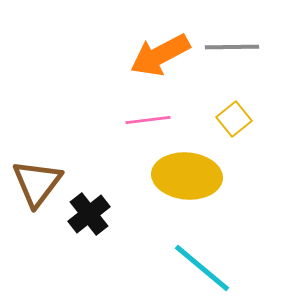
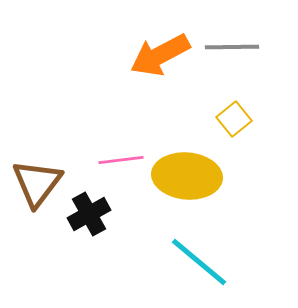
pink line: moved 27 px left, 40 px down
black cross: rotated 9 degrees clockwise
cyan line: moved 3 px left, 6 px up
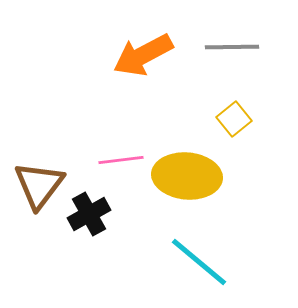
orange arrow: moved 17 px left
brown triangle: moved 2 px right, 2 px down
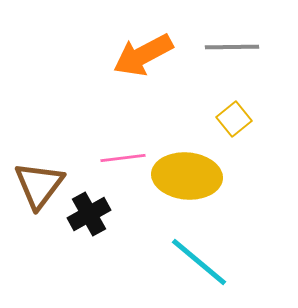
pink line: moved 2 px right, 2 px up
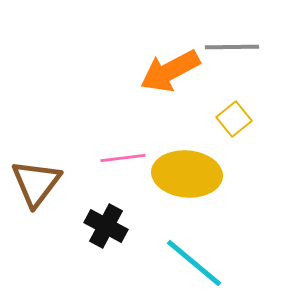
orange arrow: moved 27 px right, 16 px down
yellow ellipse: moved 2 px up
brown triangle: moved 3 px left, 2 px up
black cross: moved 17 px right, 12 px down; rotated 33 degrees counterclockwise
cyan line: moved 5 px left, 1 px down
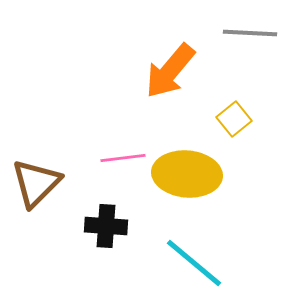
gray line: moved 18 px right, 14 px up; rotated 4 degrees clockwise
orange arrow: rotated 22 degrees counterclockwise
brown triangle: rotated 8 degrees clockwise
black cross: rotated 24 degrees counterclockwise
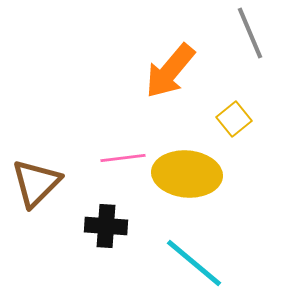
gray line: rotated 64 degrees clockwise
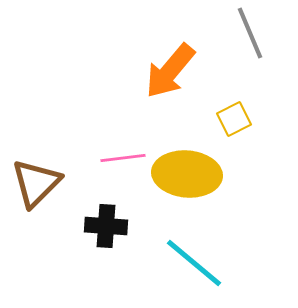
yellow square: rotated 12 degrees clockwise
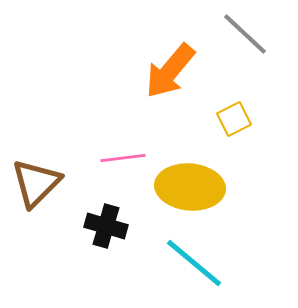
gray line: moved 5 px left, 1 px down; rotated 24 degrees counterclockwise
yellow ellipse: moved 3 px right, 13 px down
black cross: rotated 12 degrees clockwise
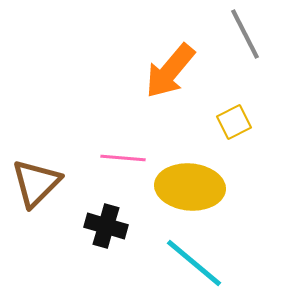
gray line: rotated 20 degrees clockwise
yellow square: moved 3 px down
pink line: rotated 12 degrees clockwise
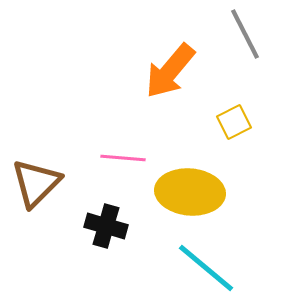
yellow ellipse: moved 5 px down
cyan line: moved 12 px right, 5 px down
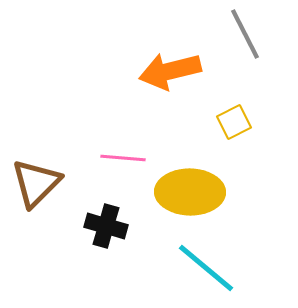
orange arrow: rotated 36 degrees clockwise
yellow ellipse: rotated 4 degrees counterclockwise
